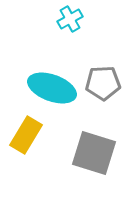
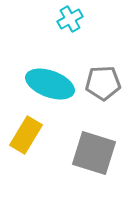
cyan ellipse: moved 2 px left, 4 px up
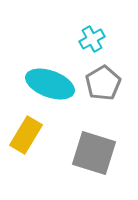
cyan cross: moved 22 px right, 20 px down
gray pentagon: rotated 28 degrees counterclockwise
